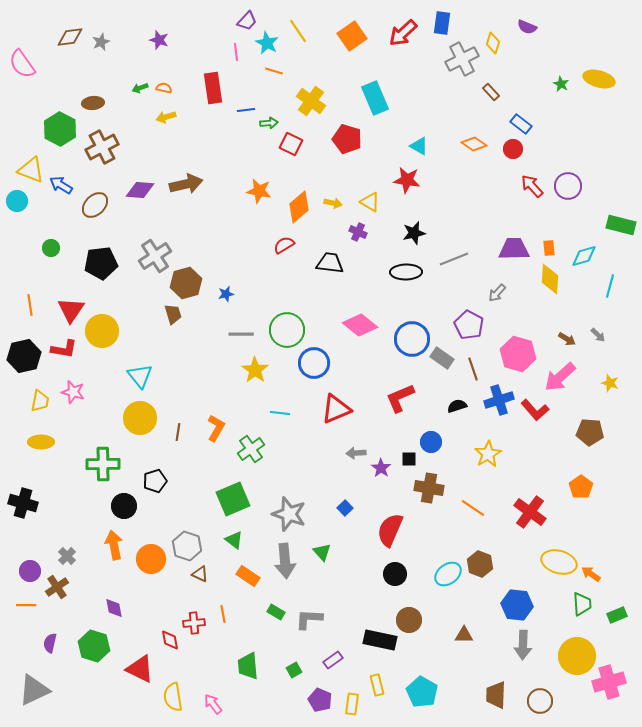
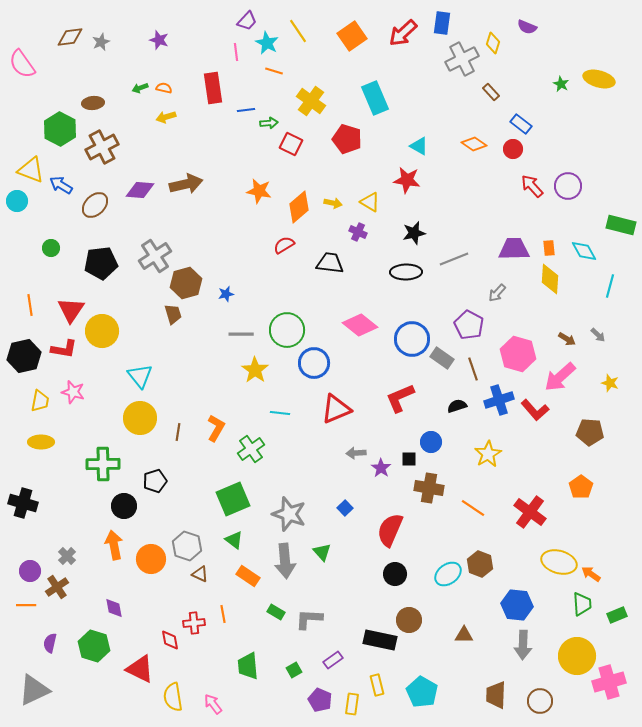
cyan diamond at (584, 256): moved 5 px up; rotated 76 degrees clockwise
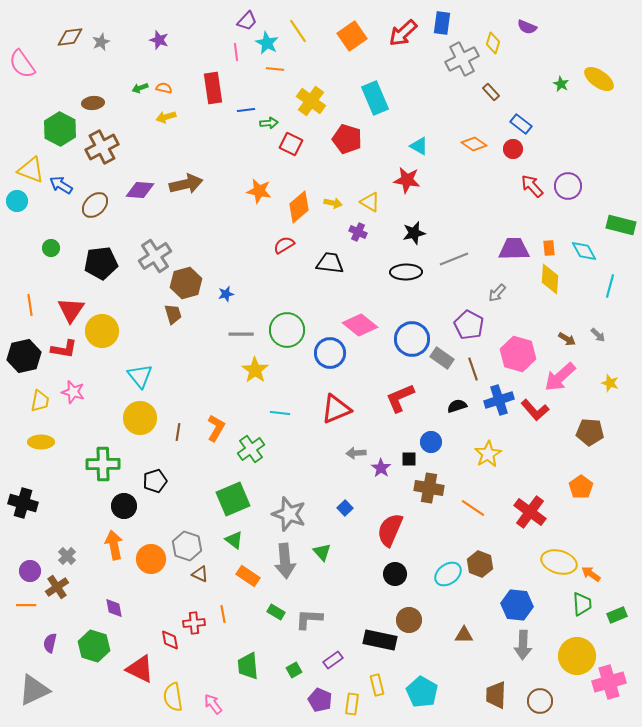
orange line at (274, 71): moved 1 px right, 2 px up; rotated 12 degrees counterclockwise
yellow ellipse at (599, 79): rotated 20 degrees clockwise
blue circle at (314, 363): moved 16 px right, 10 px up
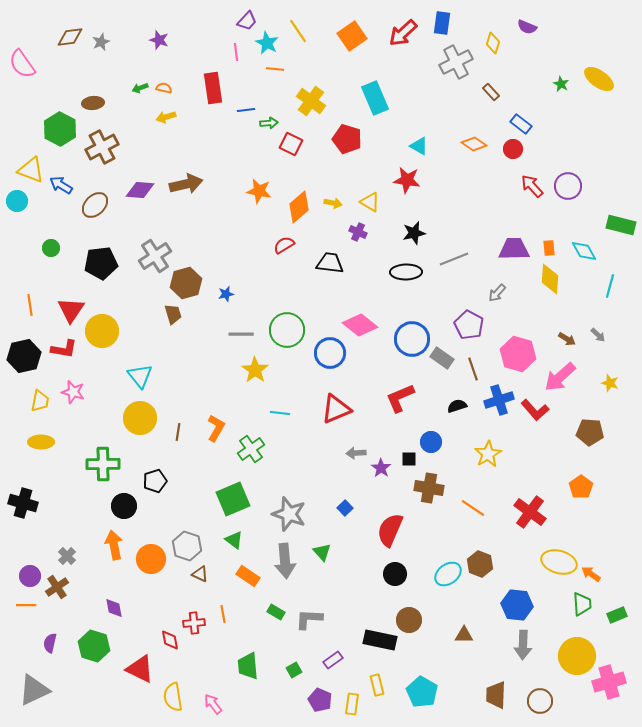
gray cross at (462, 59): moved 6 px left, 3 px down
purple circle at (30, 571): moved 5 px down
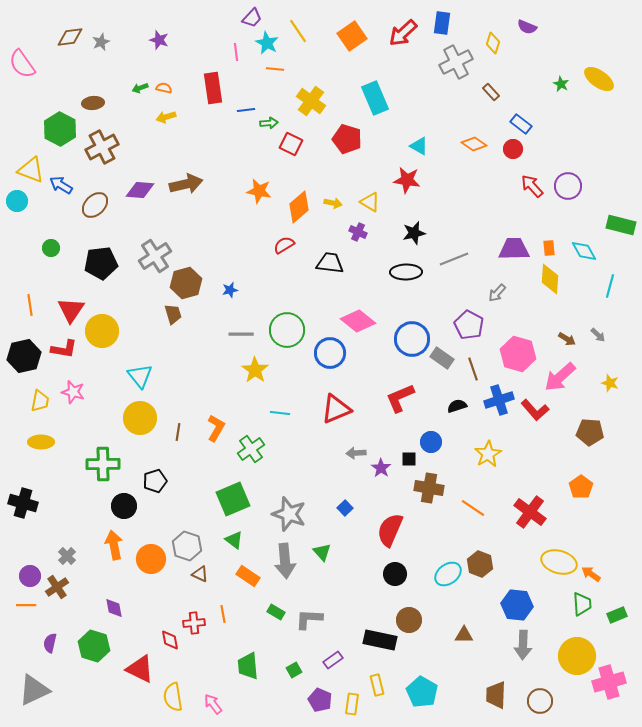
purple trapezoid at (247, 21): moved 5 px right, 3 px up
blue star at (226, 294): moved 4 px right, 4 px up
pink diamond at (360, 325): moved 2 px left, 4 px up
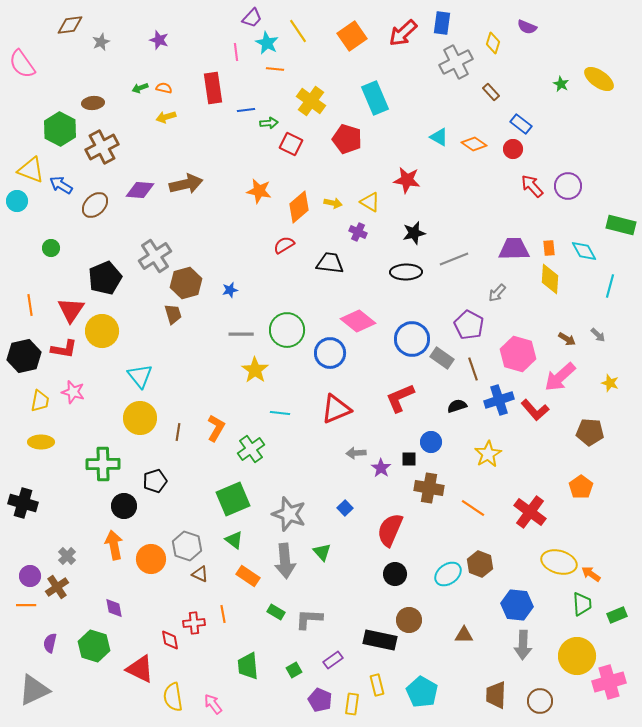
brown diamond at (70, 37): moved 12 px up
cyan triangle at (419, 146): moved 20 px right, 9 px up
black pentagon at (101, 263): moved 4 px right, 15 px down; rotated 16 degrees counterclockwise
